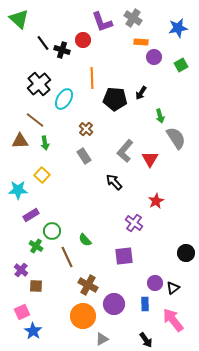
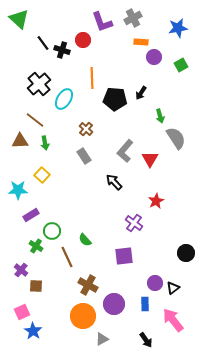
gray cross at (133, 18): rotated 30 degrees clockwise
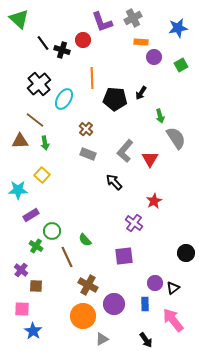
gray rectangle at (84, 156): moved 4 px right, 2 px up; rotated 35 degrees counterclockwise
red star at (156, 201): moved 2 px left
pink square at (22, 312): moved 3 px up; rotated 28 degrees clockwise
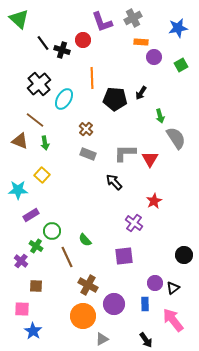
brown triangle at (20, 141): rotated 24 degrees clockwise
gray L-shape at (125, 151): moved 2 px down; rotated 50 degrees clockwise
black circle at (186, 253): moved 2 px left, 2 px down
purple cross at (21, 270): moved 9 px up
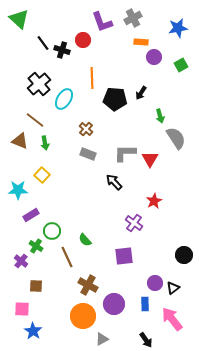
pink arrow at (173, 320): moved 1 px left, 1 px up
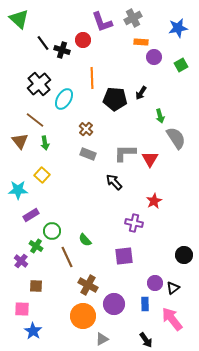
brown triangle at (20, 141): rotated 30 degrees clockwise
purple cross at (134, 223): rotated 24 degrees counterclockwise
